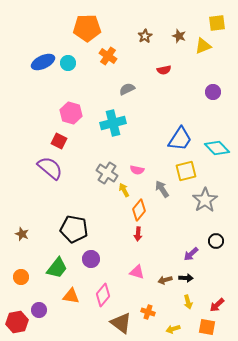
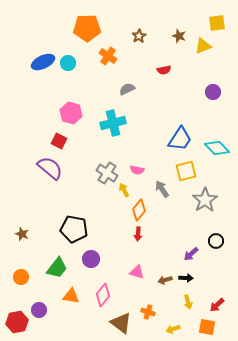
brown star at (145, 36): moved 6 px left
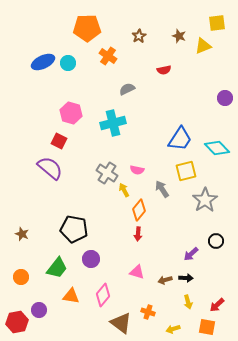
purple circle at (213, 92): moved 12 px right, 6 px down
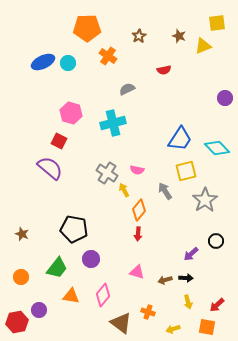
gray arrow at (162, 189): moved 3 px right, 2 px down
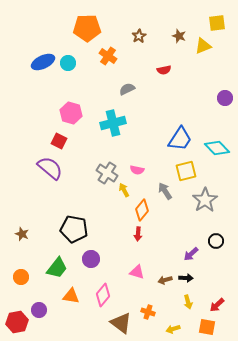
orange diamond at (139, 210): moved 3 px right
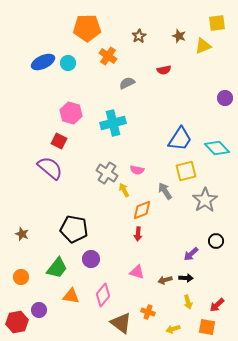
gray semicircle at (127, 89): moved 6 px up
orange diamond at (142, 210): rotated 30 degrees clockwise
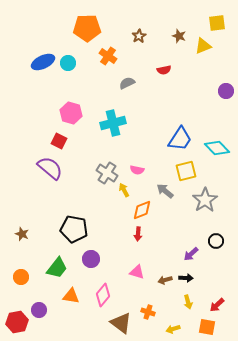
purple circle at (225, 98): moved 1 px right, 7 px up
gray arrow at (165, 191): rotated 18 degrees counterclockwise
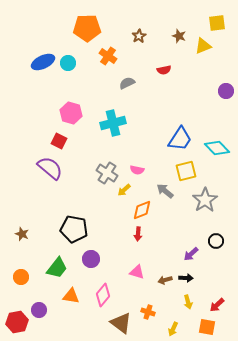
yellow arrow at (124, 190): rotated 104 degrees counterclockwise
yellow arrow at (173, 329): rotated 48 degrees counterclockwise
